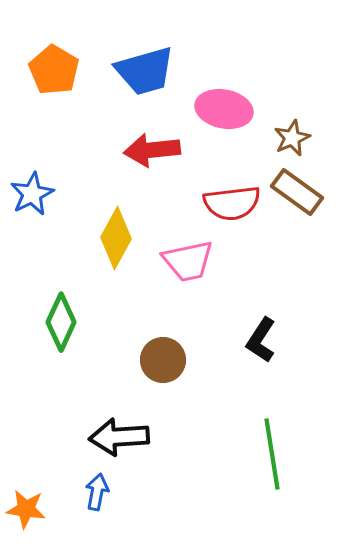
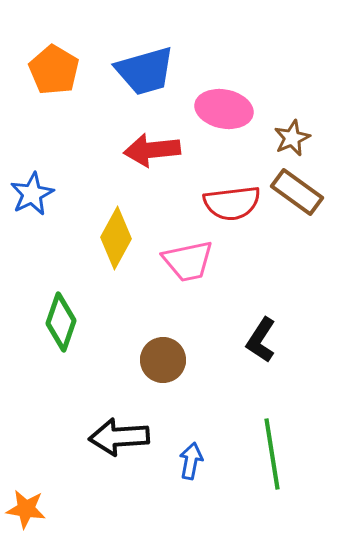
green diamond: rotated 6 degrees counterclockwise
blue arrow: moved 94 px right, 31 px up
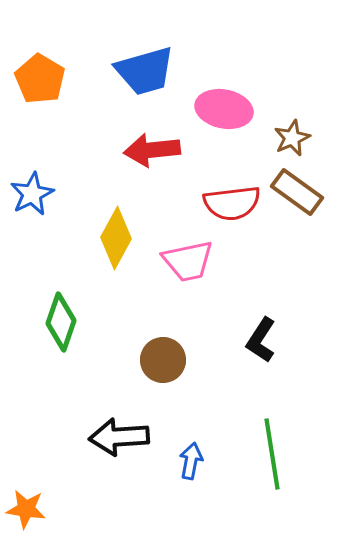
orange pentagon: moved 14 px left, 9 px down
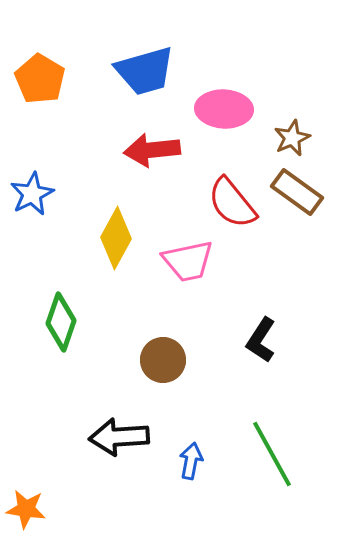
pink ellipse: rotated 8 degrees counterclockwise
red semicircle: rotated 58 degrees clockwise
green line: rotated 20 degrees counterclockwise
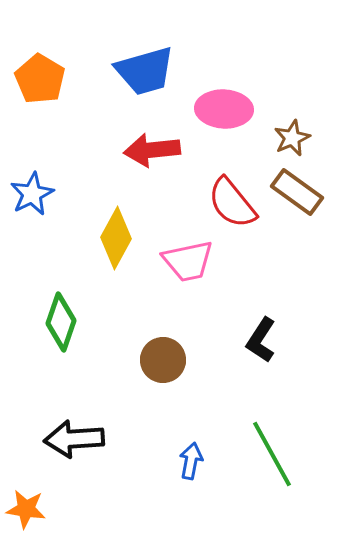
black arrow: moved 45 px left, 2 px down
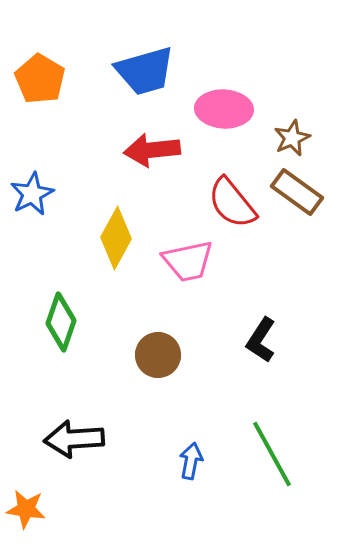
brown circle: moved 5 px left, 5 px up
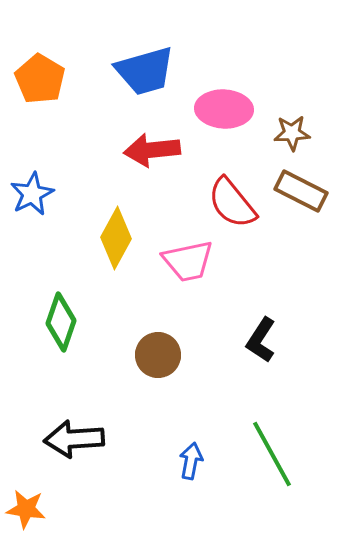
brown star: moved 5 px up; rotated 21 degrees clockwise
brown rectangle: moved 4 px right, 1 px up; rotated 9 degrees counterclockwise
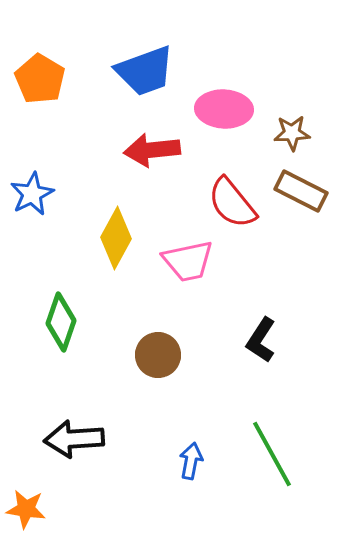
blue trapezoid: rotated 4 degrees counterclockwise
